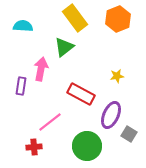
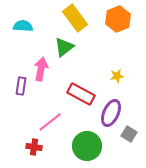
purple ellipse: moved 2 px up
red cross: rotated 14 degrees clockwise
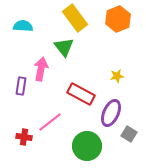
green triangle: rotated 30 degrees counterclockwise
red cross: moved 10 px left, 10 px up
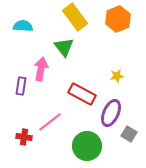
yellow rectangle: moved 1 px up
red rectangle: moved 1 px right
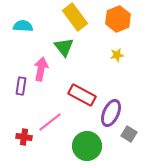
yellow star: moved 21 px up
red rectangle: moved 1 px down
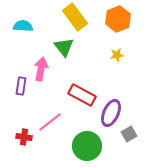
gray square: rotated 28 degrees clockwise
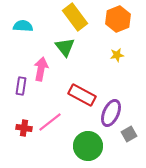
green triangle: moved 1 px right
red cross: moved 9 px up
green circle: moved 1 px right
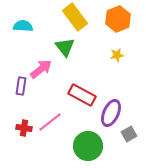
pink arrow: rotated 40 degrees clockwise
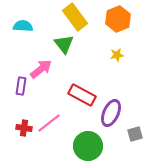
green triangle: moved 1 px left, 3 px up
pink line: moved 1 px left, 1 px down
gray square: moved 6 px right; rotated 14 degrees clockwise
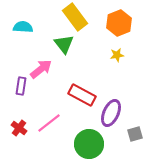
orange hexagon: moved 1 px right, 4 px down
cyan semicircle: moved 1 px down
red cross: moved 5 px left; rotated 28 degrees clockwise
green circle: moved 1 px right, 2 px up
